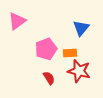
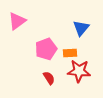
red star: rotated 10 degrees counterclockwise
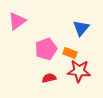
orange rectangle: rotated 24 degrees clockwise
red semicircle: rotated 72 degrees counterclockwise
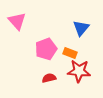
pink triangle: rotated 36 degrees counterclockwise
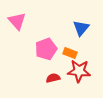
red semicircle: moved 4 px right
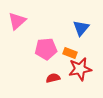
pink triangle: rotated 30 degrees clockwise
pink pentagon: rotated 15 degrees clockwise
red star: moved 1 px right, 2 px up; rotated 15 degrees counterclockwise
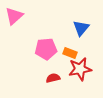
pink triangle: moved 3 px left, 5 px up
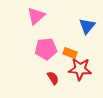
pink triangle: moved 22 px right
blue triangle: moved 6 px right, 2 px up
red star: rotated 15 degrees clockwise
red semicircle: rotated 72 degrees clockwise
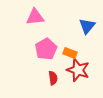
pink triangle: moved 1 px left, 1 px down; rotated 36 degrees clockwise
pink pentagon: rotated 25 degrees counterclockwise
red star: moved 2 px left, 1 px down; rotated 15 degrees clockwise
red semicircle: rotated 24 degrees clockwise
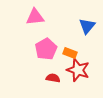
red semicircle: rotated 72 degrees counterclockwise
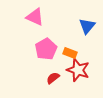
pink triangle: rotated 30 degrees clockwise
red semicircle: rotated 48 degrees counterclockwise
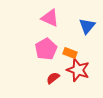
pink triangle: moved 15 px right, 1 px down
